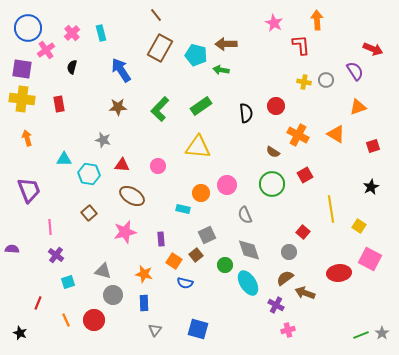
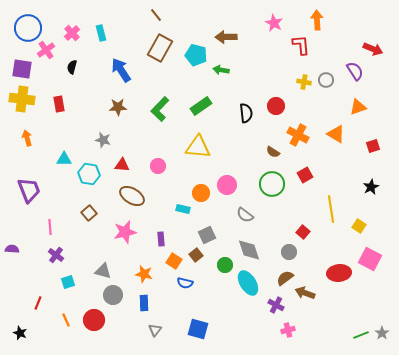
brown arrow at (226, 44): moved 7 px up
gray semicircle at (245, 215): rotated 30 degrees counterclockwise
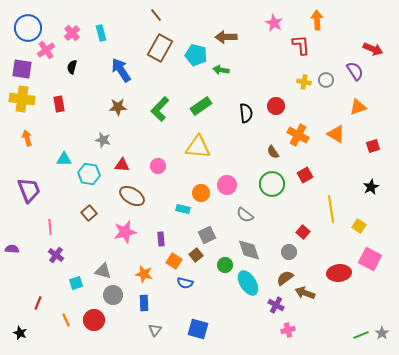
brown semicircle at (273, 152): rotated 24 degrees clockwise
cyan square at (68, 282): moved 8 px right, 1 px down
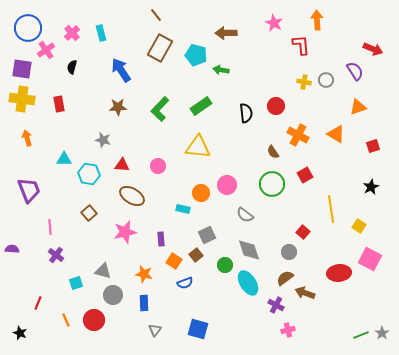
brown arrow at (226, 37): moved 4 px up
blue semicircle at (185, 283): rotated 35 degrees counterclockwise
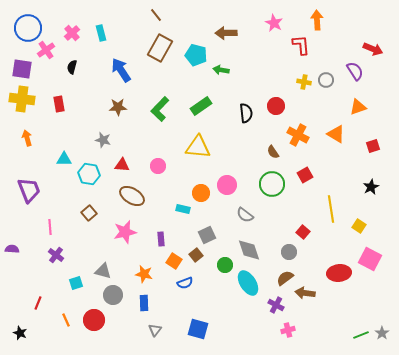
brown arrow at (305, 293): rotated 12 degrees counterclockwise
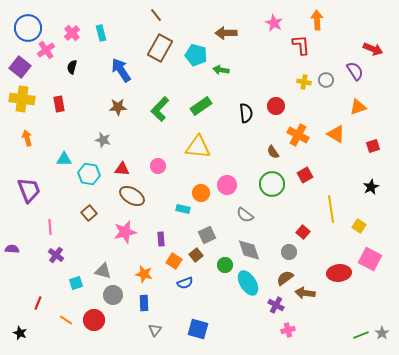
purple square at (22, 69): moved 2 px left, 2 px up; rotated 30 degrees clockwise
red triangle at (122, 165): moved 4 px down
orange line at (66, 320): rotated 32 degrees counterclockwise
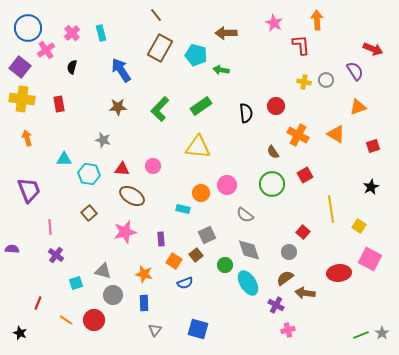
pink circle at (158, 166): moved 5 px left
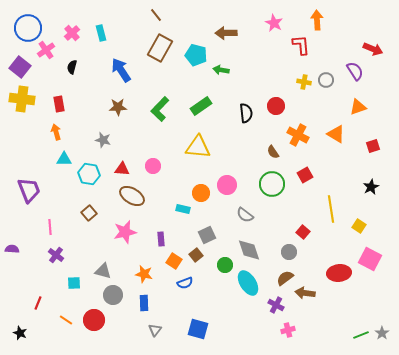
orange arrow at (27, 138): moved 29 px right, 6 px up
cyan square at (76, 283): moved 2 px left; rotated 16 degrees clockwise
